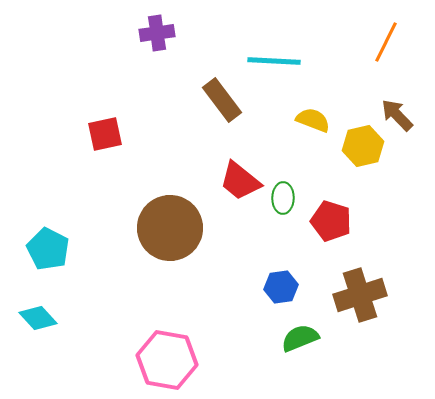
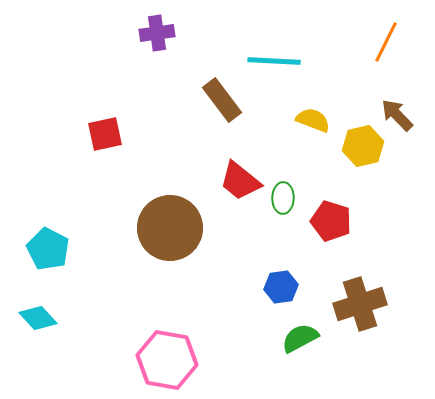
brown cross: moved 9 px down
green semicircle: rotated 6 degrees counterclockwise
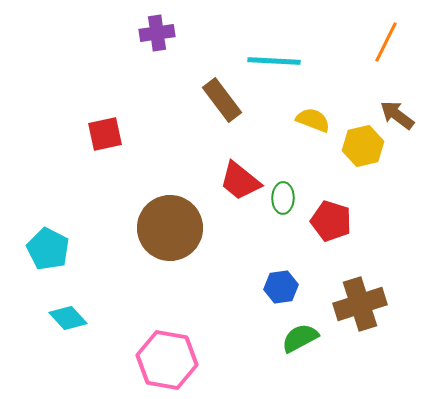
brown arrow: rotated 9 degrees counterclockwise
cyan diamond: moved 30 px right
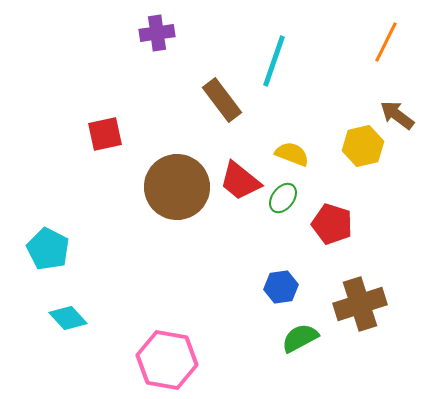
cyan line: rotated 74 degrees counterclockwise
yellow semicircle: moved 21 px left, 34 px down
green ellipse: rotated 36 degrees clockwise
red pentagon: moved 1 px right, 3 px down
brown circle: moved 7 px right, 41 px up
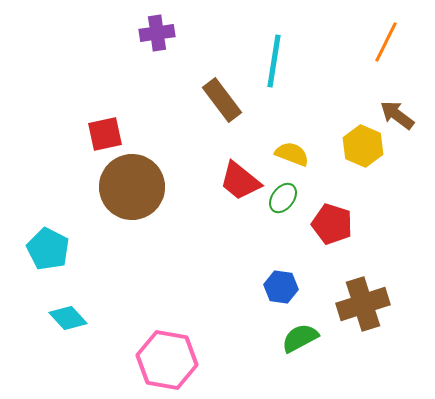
cyan line: rotated 10 degrees counterclockwise
yellow hexagon: rotated 24 degrees counterclockwise
brown circle: moved 45 px left
blue hexagon: rotated 16 degrees clockwise
brown cross: moved 3 px right
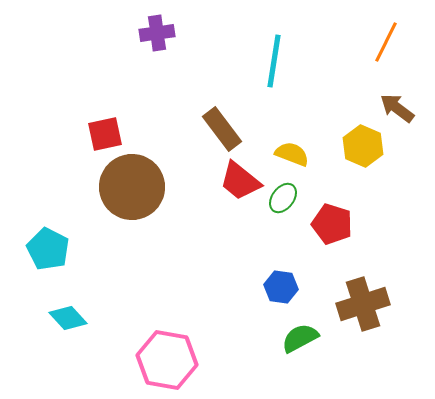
brown rectangle: moved 29 px down
brown arrow: moved 7 px up
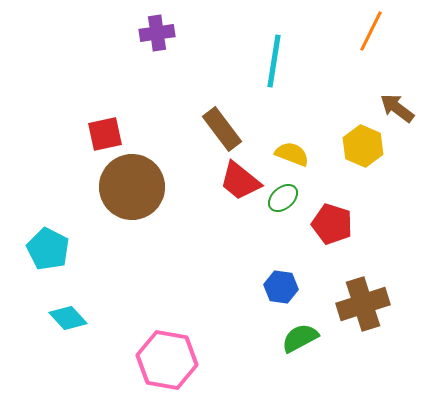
orange line: moved 15 px left, 11 px up
green ellipse: rotated 12 degrees clockwise
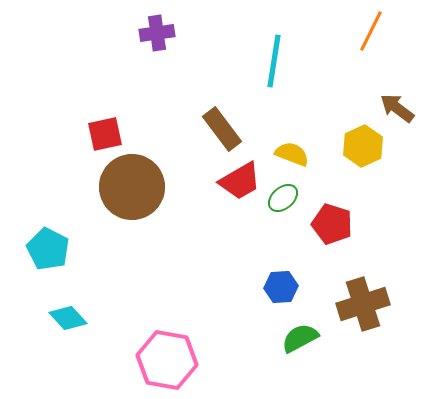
yellow hexagon: rotated 12 degrees clockwise
red trapezoid: rotated 69 degrees counterclockwise
blue hexagon: rotated 12 degrees counterclockwise
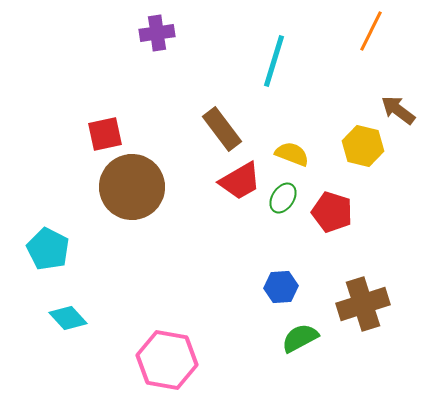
cyan line: rotated 8 degrees clockwise
brown arrow: moved 1 px right, 2 px down
yellow hexagon: rotated 21 degrees counterclockwise
green ellipse: rotated 16 degrees counterclockwise
red pentagon: moved 12 px up
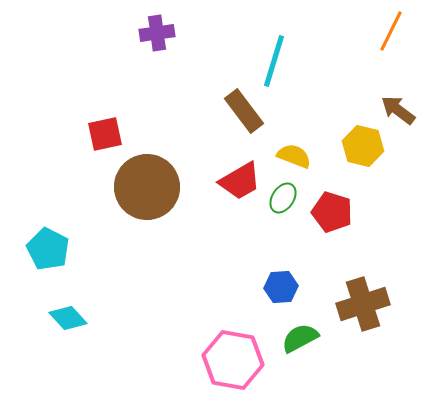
orange line: moved 20 px right
brown rectangle: moved 22 px right, 18 px up
yellow semicircle: moved 2 px right, 2 px down
brown circle: moved 15 px right
pink hexagon: moved 66 px right
